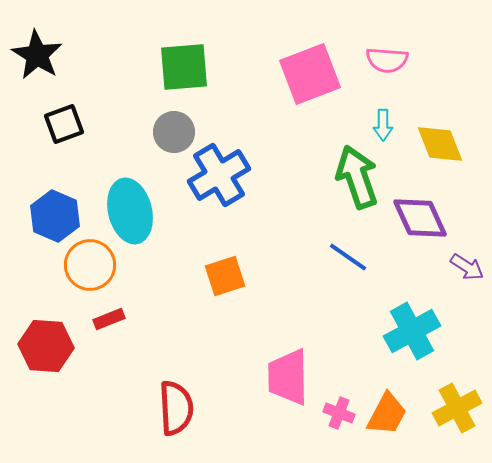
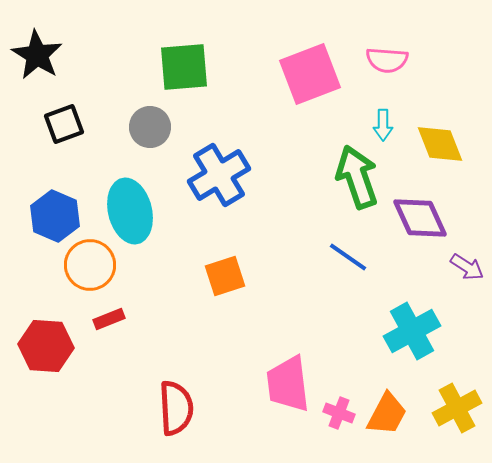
gray circle: moved 24 px left, 5 px up
pink trapezoid: moved 7 px down; rotated 6 degrees counterclockwise
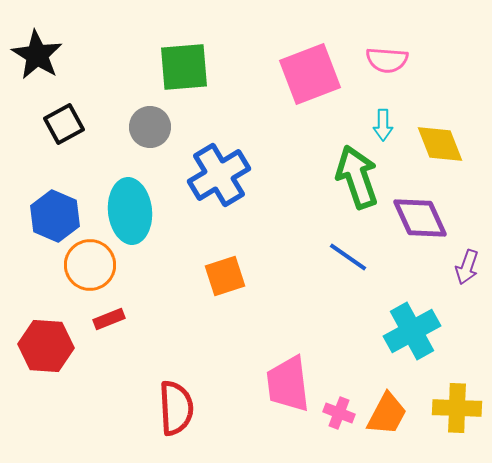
black square: rotated 9 degrees counterclockwise
cyan ellipse: rotated 8 degrees clockwise
purple arrow: rotated 76 degrees clockwise
yellow cross: rotated 30 degrees clockwise
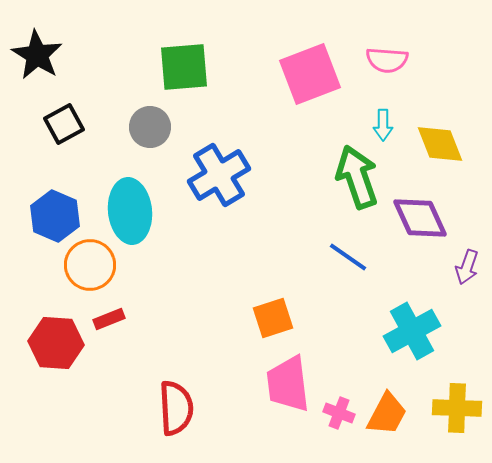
orange square: moved 48 px right, 42 px down
red hexagon: moved 10 px right, 3 px up
